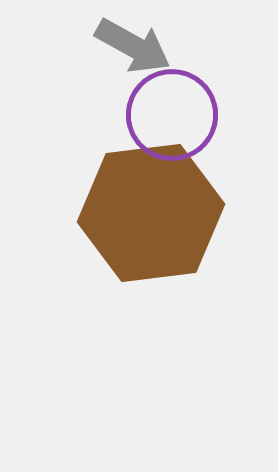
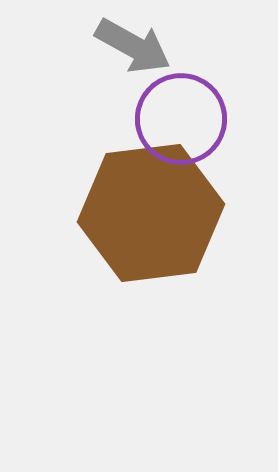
purple circle: moved 9 px right, 4 px down
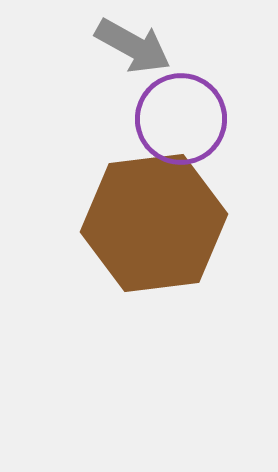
brown hexagon: moved 3 px right, 10 px down
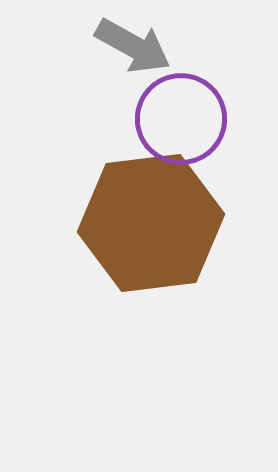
brown hexagon: moved 3 px left
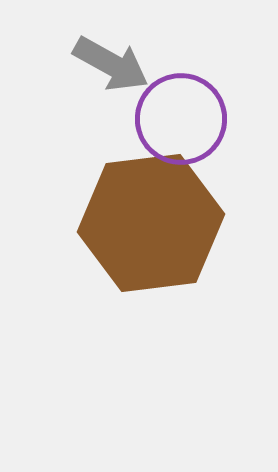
gray arrow: moved 22 px left, 18 px down
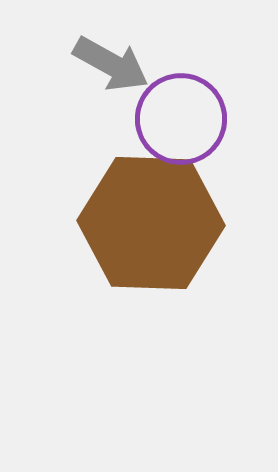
brown hexagon: rotated 9 degrees clockwise
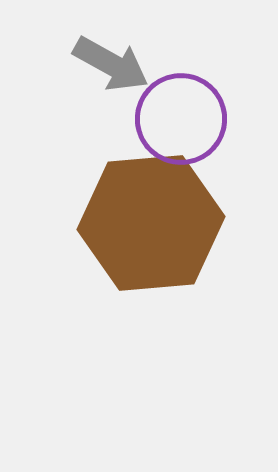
brown hexagon: rotated 7 degrees counterclockwise
